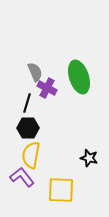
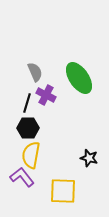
green ellipse: moved 1 px down; rotated 16 degrees counterclockwise
purple cross: moved 1 px left, 7 px down
yellow square: moved 2 px right, 1 px down
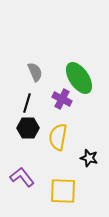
purple cross: moved 16 px right, 4 px down
yellow semicircle: moved 27 px right, 18 px up
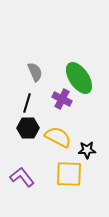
yellow semicircle: rotated 108 degrees clockwise
black star: moved 2 px left, 8 px up; rotated 18 degrees counterclockwise
yellow square: moved 6 px right, 17 px up
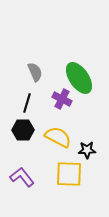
black hexagon: moved 5 px left, 2 px down
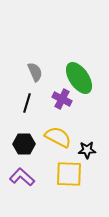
black hexagon: moved 1 px right, 14 px down
purple L-shape: rotated 10 degrees counterclockwise
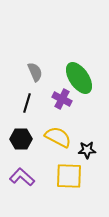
black hexagon: moved 3 px left, 5 px up
yellow square: moved 2 px down
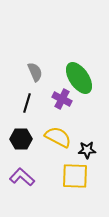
yellow square: moved 6 px right
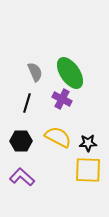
green ellipse: moved 9 px left, 5 px up
black hexagon: moved 2 px down
black star: moved 1 px right, 7 px up
yellow square: moved 13 px right, 6 px up
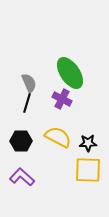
gray semicircle: moved 6 px left, 11 px down
